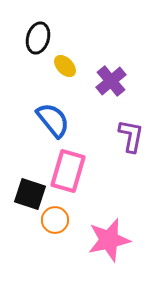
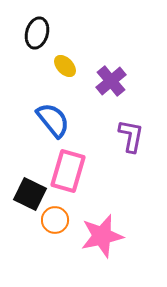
black ellipse: moved 1 px left, 5 px up
black square: rotated 8 degrees clockwise
pink star: moved 7 px left, 4 px up
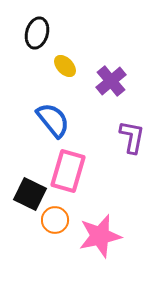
purple L-shape: moved 1 px right, 1 px down
pink star: moved 2 px left
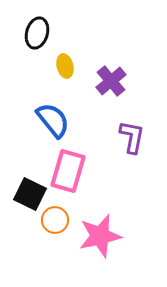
yellow ellipse: rotated 30 degrees clockwise
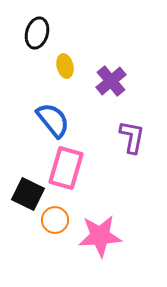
pink rectangle: moved 2 px left, 3 px up
black square: moved 2 px left
pink star: rotated 9 degrees clockwise
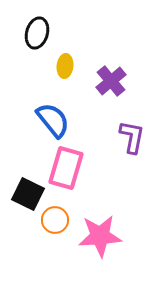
yellow ellipse: rotated 20 degrees clockwise
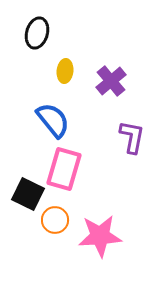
yellow ellipse: moved 5 px down
pink rectangle: moved 2 px left, 1 px down
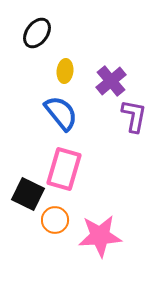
black ellipse: rotated 20 degrees clockwise
blue semicircle: moved 8 px right, 7 px up
purple L-shape: moved 2 px right, 21 px up
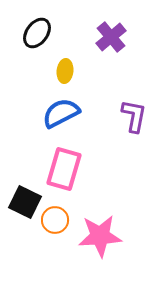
purple cross: moved 44 px up
blue semicircle: rotated 78 degrees counterclockwise
black square: moved 3 px left, 8 px down
